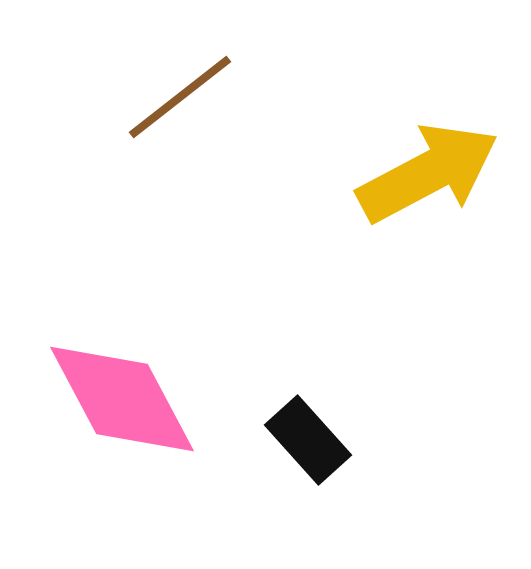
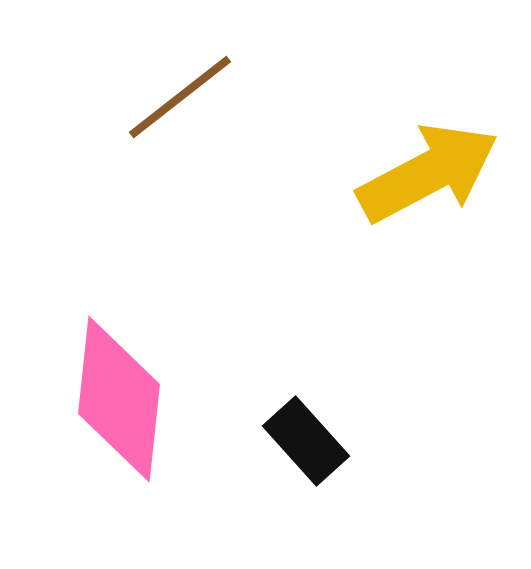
pink diamond: moved 3 px left; rotated 34 degrees clockwise
black rectangle: moved 2 px left, 1 px down
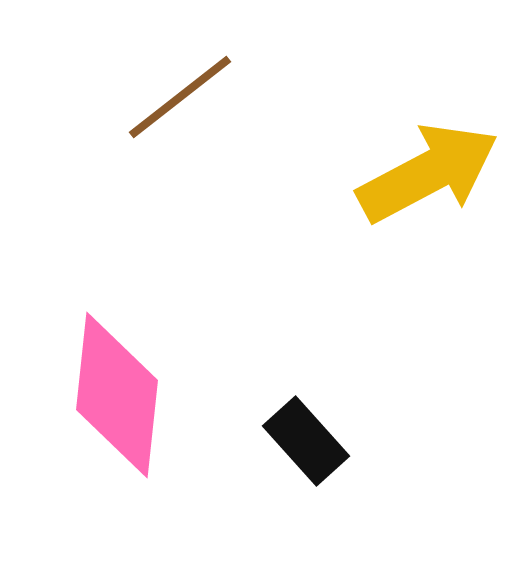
pink diamond: moved 2 px left, 4 px up
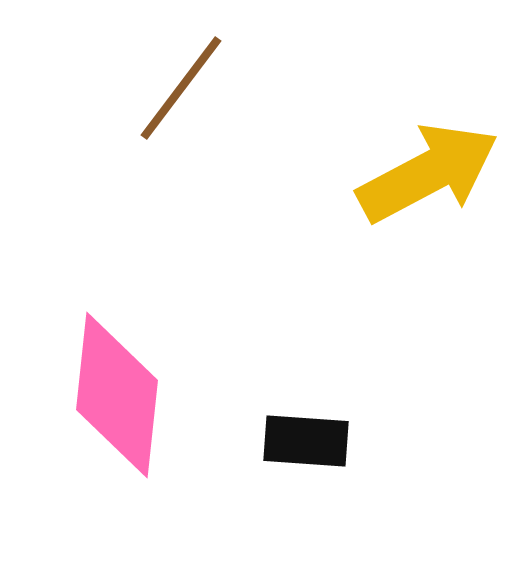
brown line: moved 1 px right, 9 px up; rotated 15 degrees counterclockwise
black rectangle: rotated 44 degrees counterclockwise
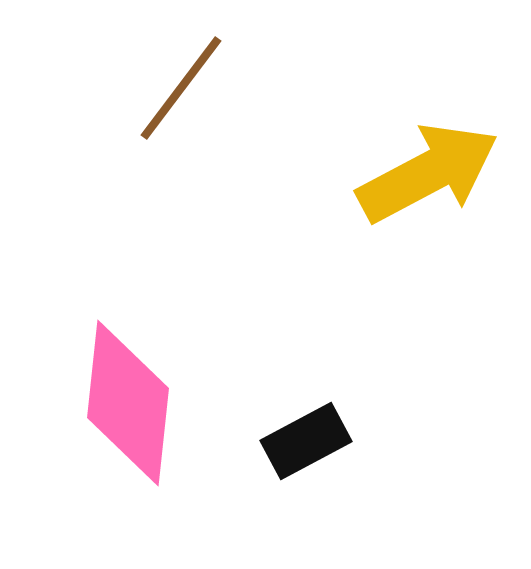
pink diamond: moved 11 px right, 8 px down
black rectangle: rotated 32 degrees counterclockwise
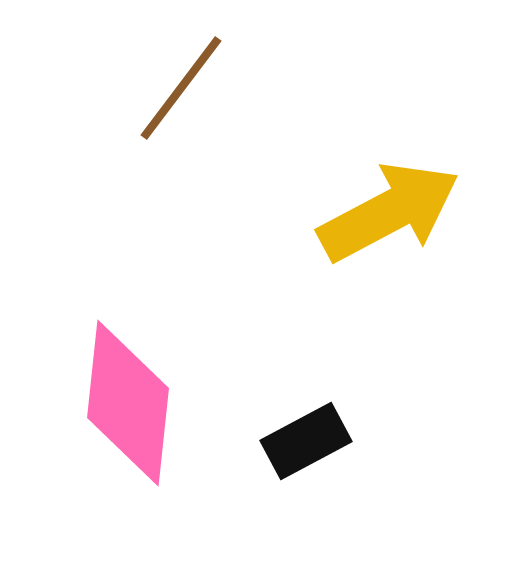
yellow arrow: moved 39 px left, 39 px down
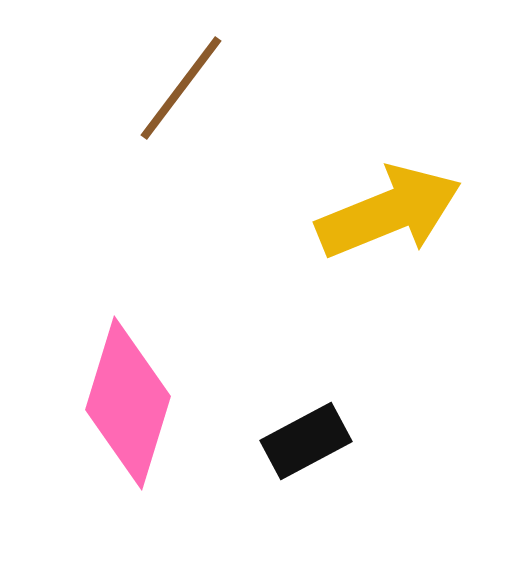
yellow arrow: rotated 6 degrees clockwise
pink diamond: rotated 11 degrees clockwise
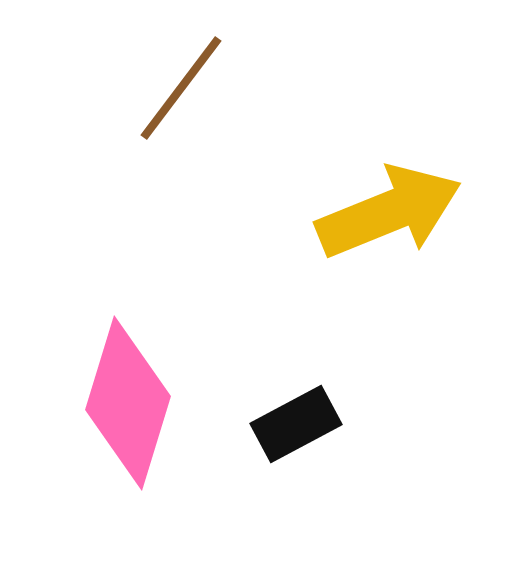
black rectangle: moved 10 px left, 17 px up
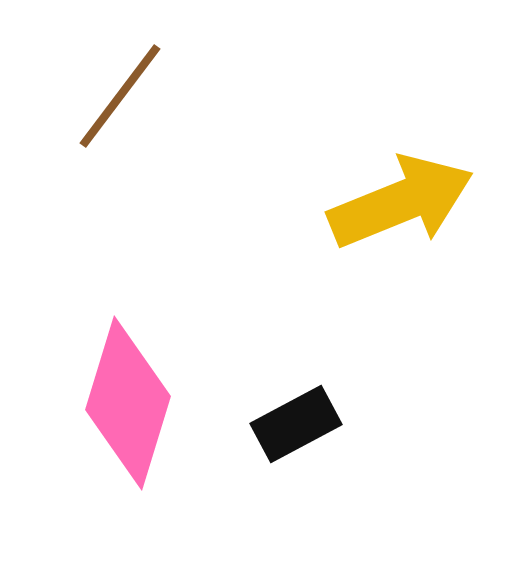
brown line: moved 61 px left, 8 px down
yellow arrow: moved 12 px right, 10 px up
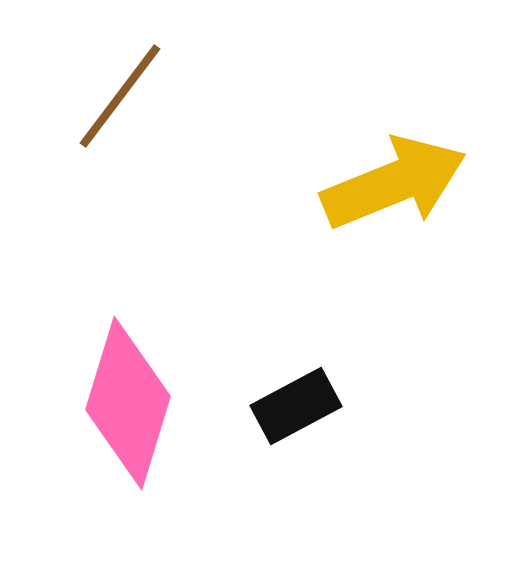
yellow arrow: moved 7 px left, 19 px up
black rectangle: moved 18 px up
